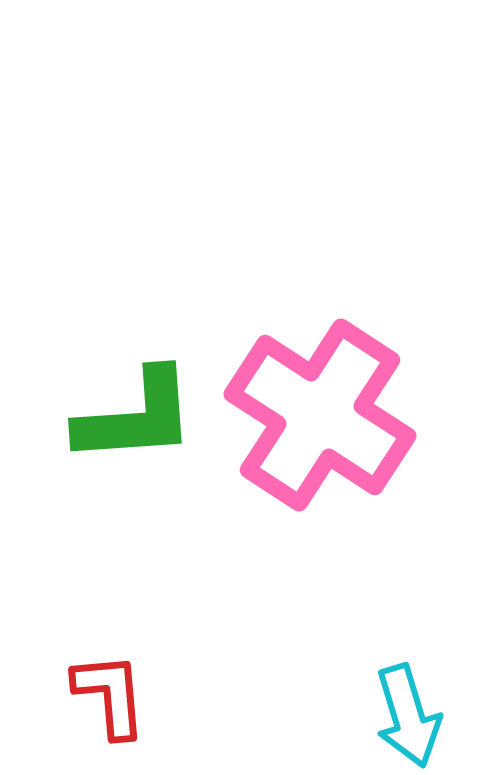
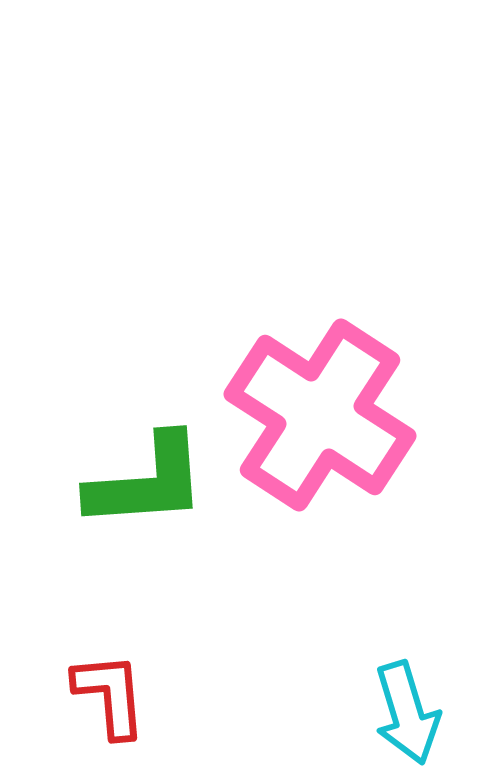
green L-shape: moved 11 px right, 65 px down
cyan arrow: moved 1 px left, 3 px up
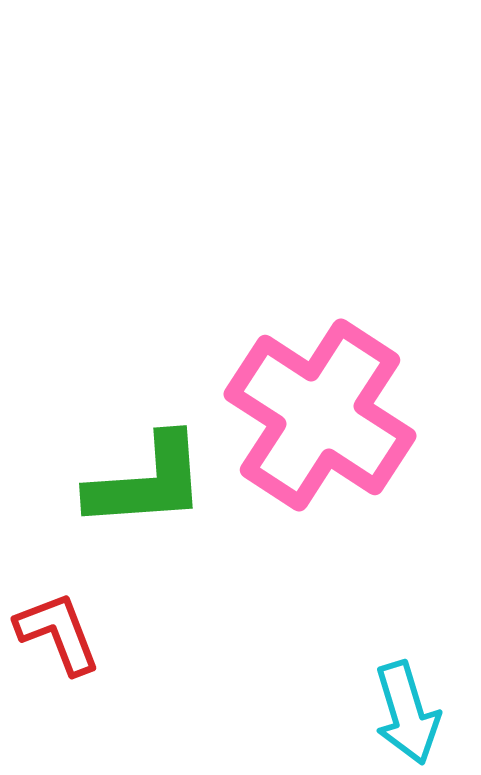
red L-shape: moved 52 px left, 62 px up; rotated 16 degrees counterclockwise
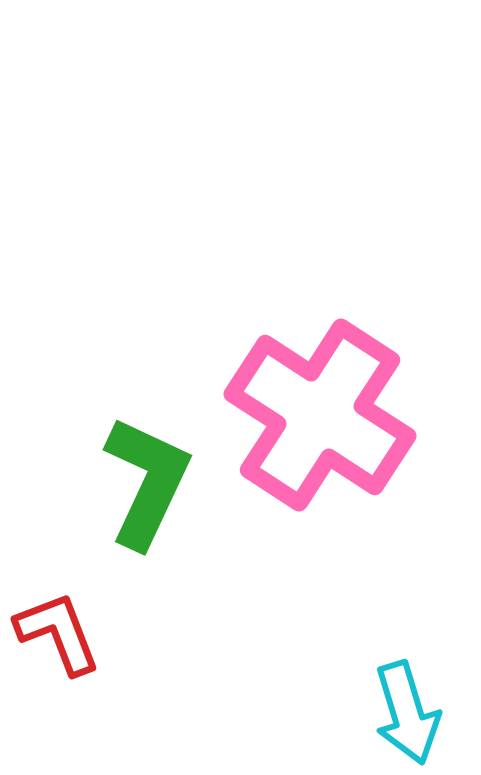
green L-shape: rotated 61 degrees counterclockwise
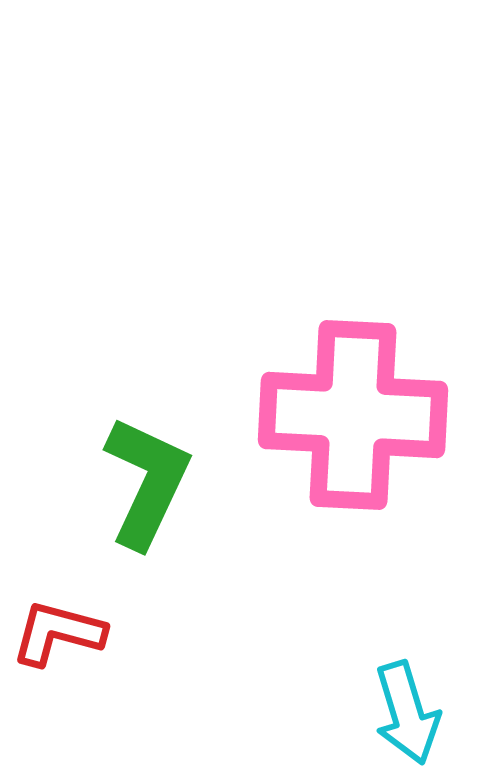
pink cross: moved 33 px right; rotated 30 degrees counterclockwise
red L-shape: rotated 54 degrees counterclockwise
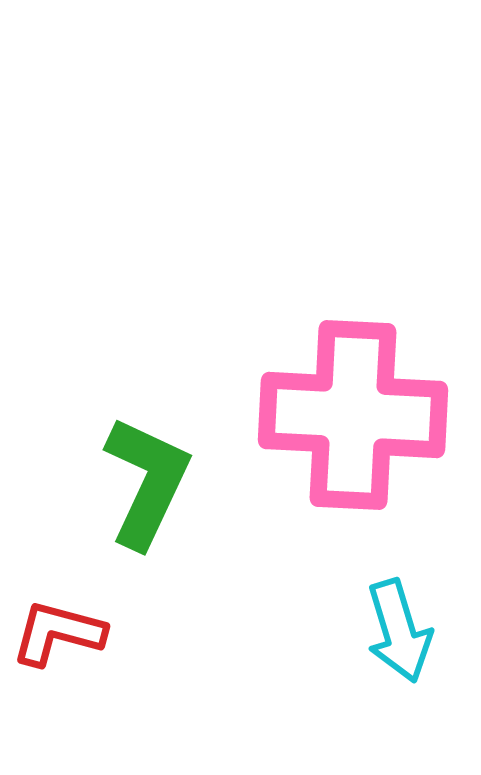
cyan arrow: moved 8 px left, 82 px up
